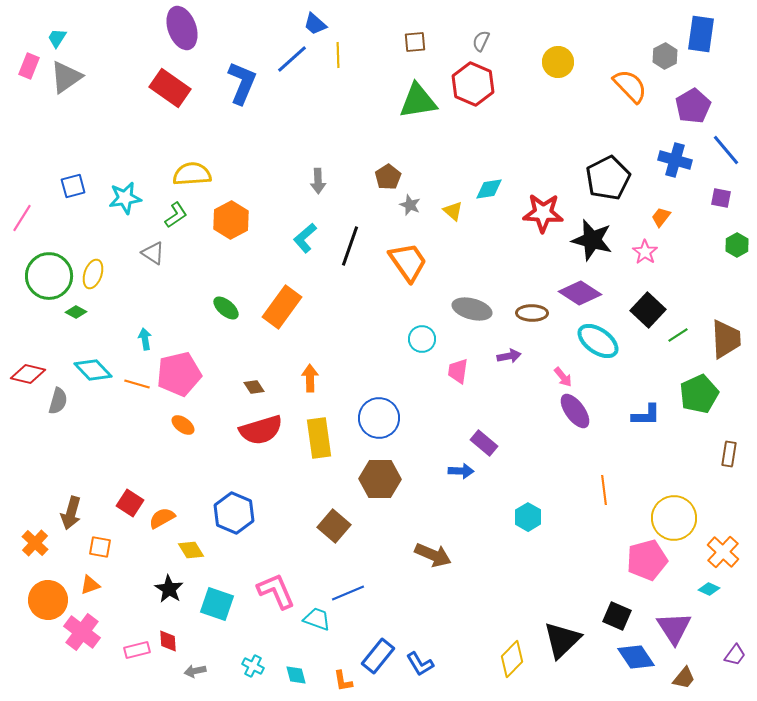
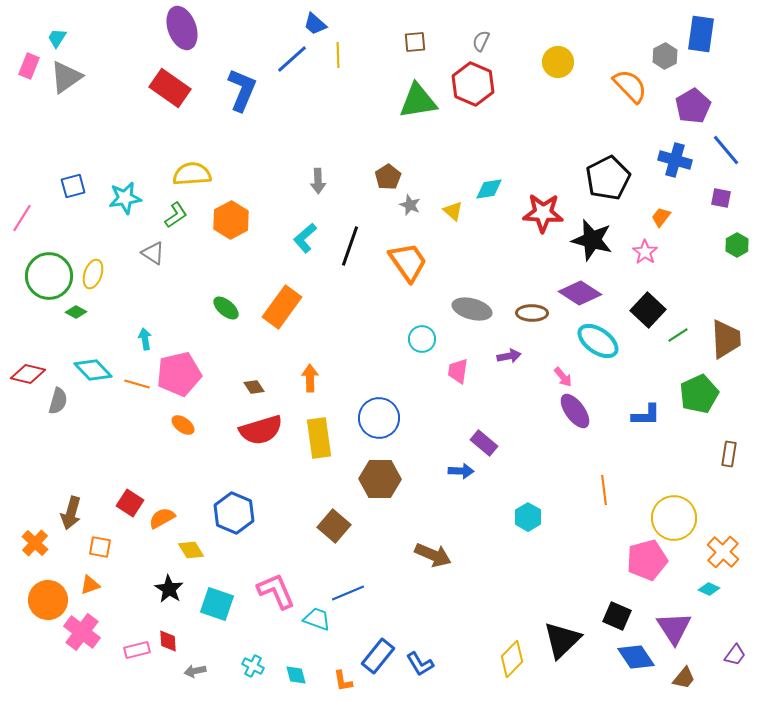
blue L-shape at (242, 83): moved 7 px down
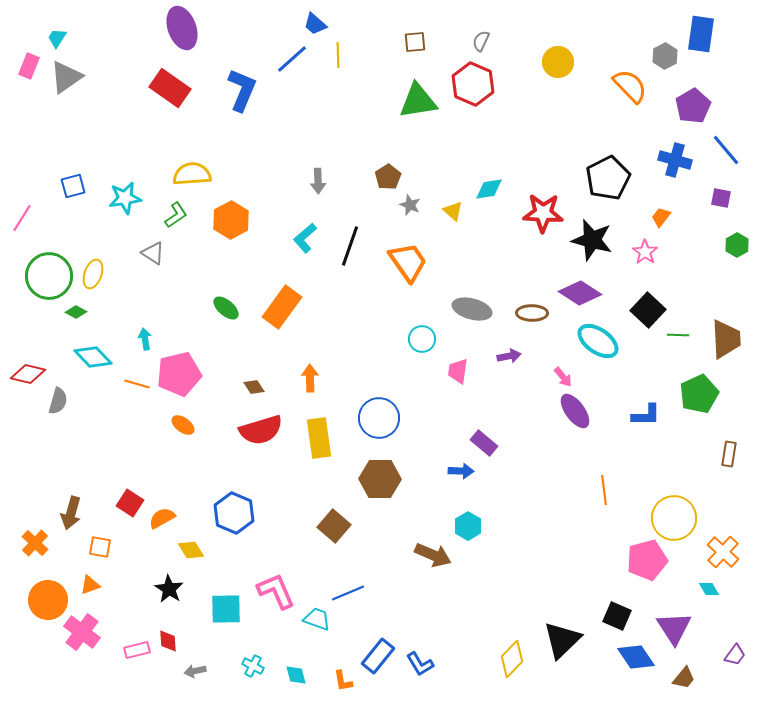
green line at (678, 335): rotated 35 degrees clockwise
cyan diamond at (93, 370): moved 13 px up
cyan hexagon at (528, 517): moved 60 px left, 9 px down
cyan diamond at (709, 589): rotated 35 degrees clockwise
cyan square at (217, 604): moved 9 px right, 5 px down; rotated 20 degrees counterclockwise
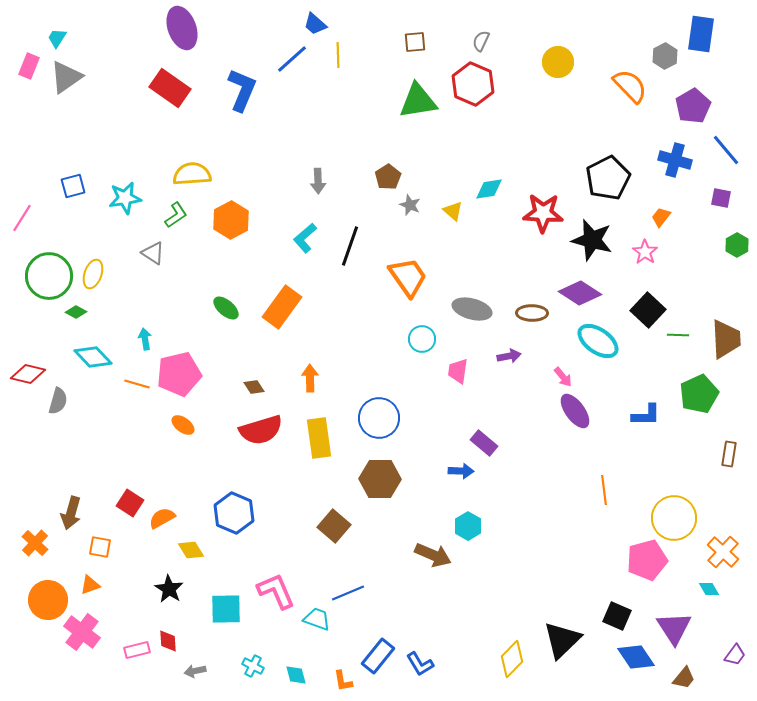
orange trapezoid at (408, 262): moved 15 px down
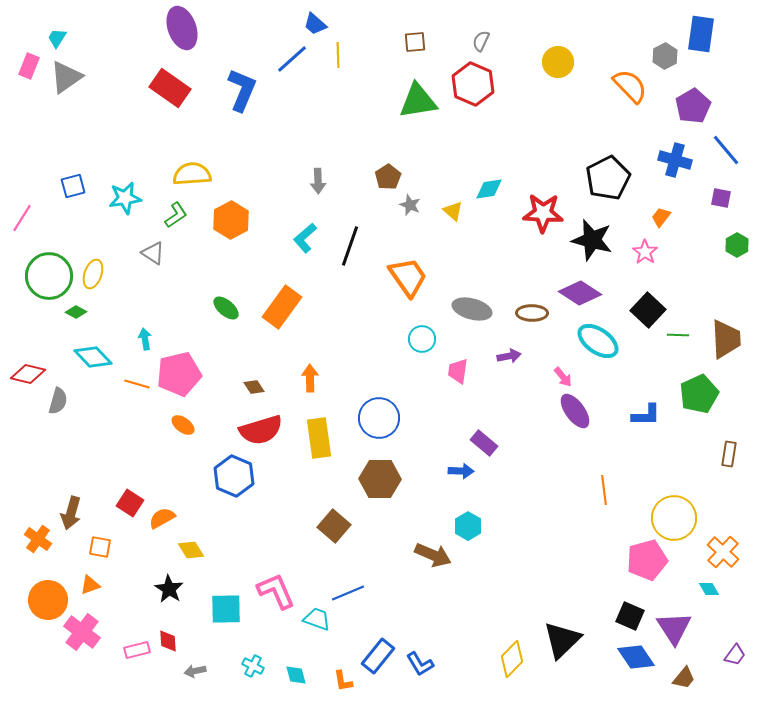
blue hexagon at (234, 513): moved 37 px up
orange cross at (35, 543): moved 3 px right, 4 px up; rotated 8 degrees counterclockwise
black square at (617, 616): moved 13 px right
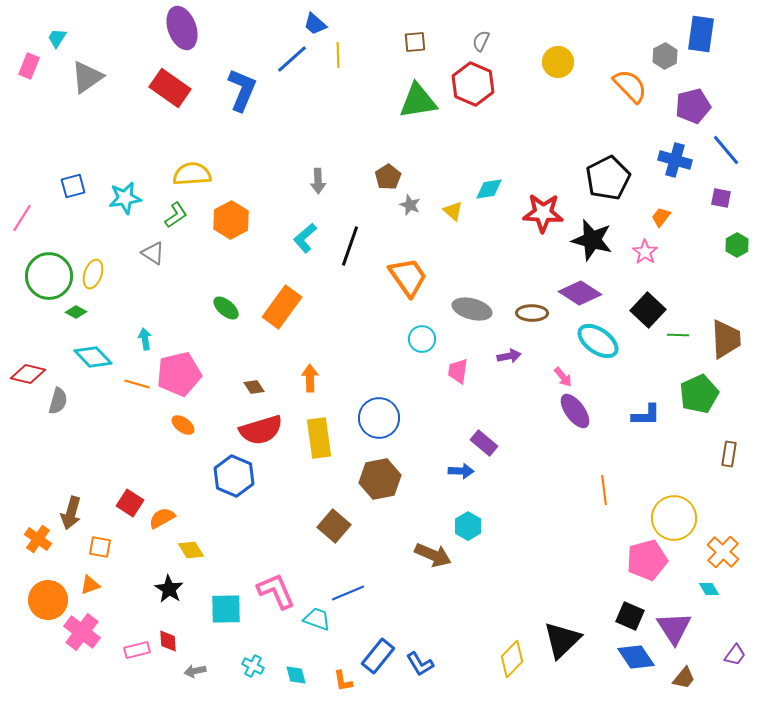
gray triangle at (66, 77): moved 21 px right
purple pentagon at (693, 106): rotated 16 degrees clockwise
brown hexagon at (380, 479): rotated 12 degrees counterclockwise
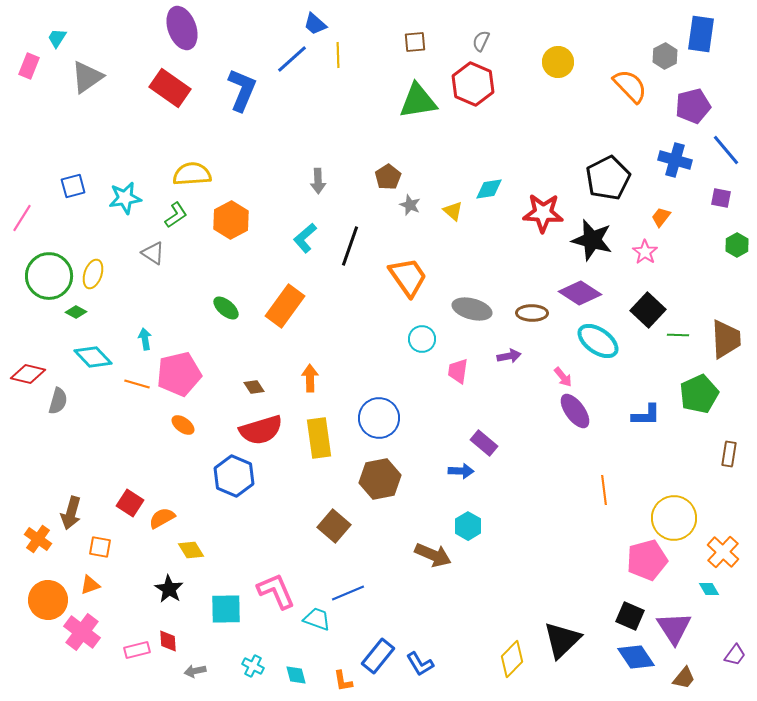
orange rectangle at (282, 307): moved 3 px right, 1 px up
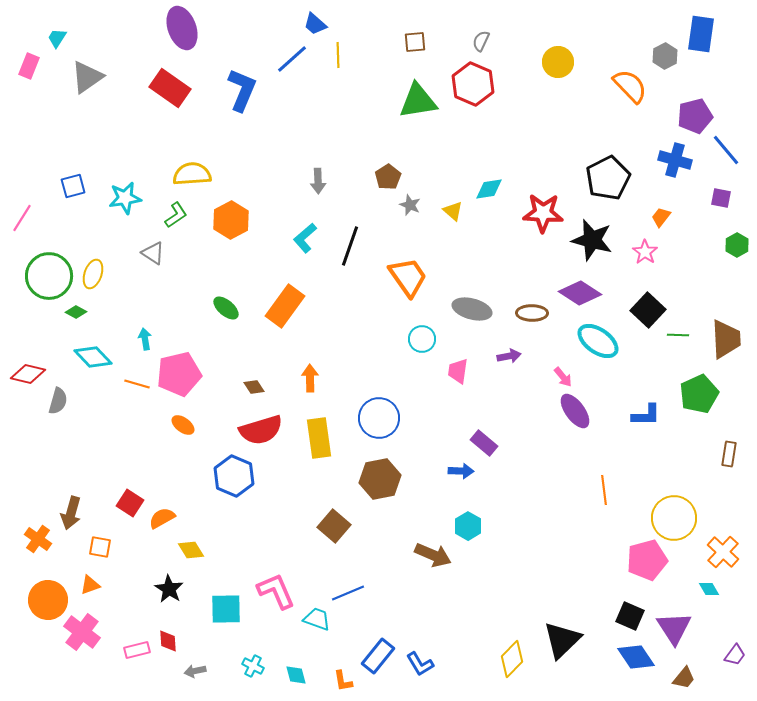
purple pentagon at (693, 106): moved 2 px right, 10 px down
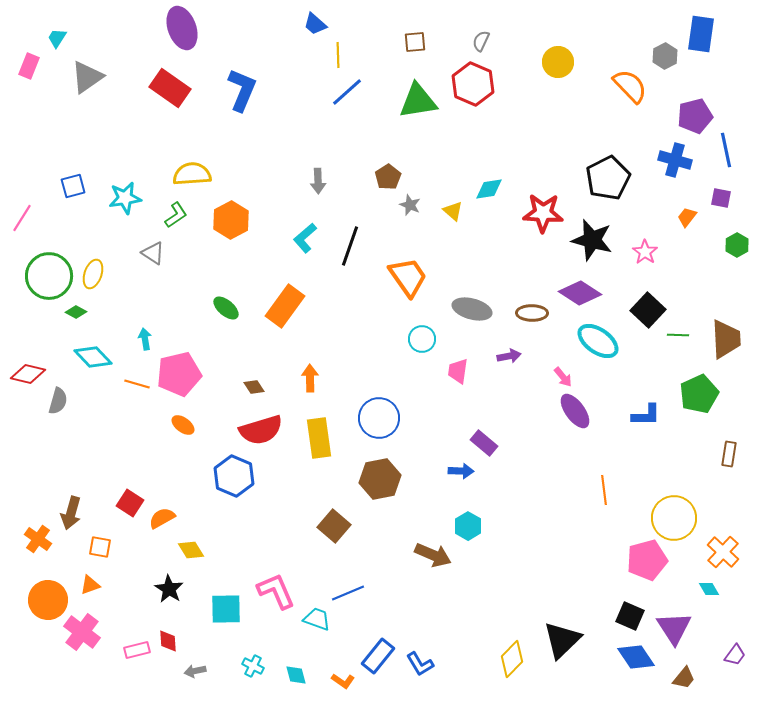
blue line at (292, 59): moved 55 px right, 33 px down
blue line at (726, 150): rotated 28 degrees clockwise
orange trapezoid at (661, 217): moved 26 px right
orange L-shape at (343, 681): rotated 45 degrees counterclockwise
